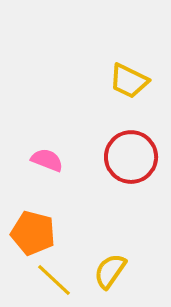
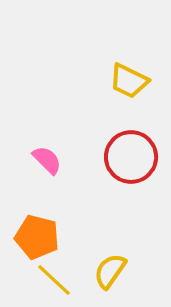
pink semicircle: rotated 24 degrees clockwise
orange pentagon: moved 4 px right, 4 px down
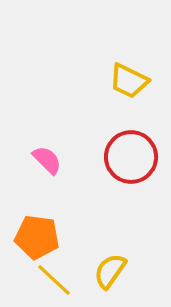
orange pentagon: rotated 6 degrees counterclockwise
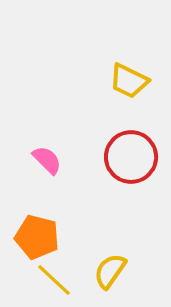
orange pentagon: rotated 6 degrees clockwise
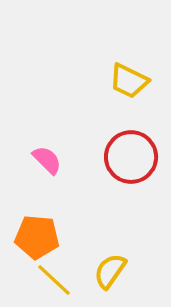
orange pentagon: rotated 9 degrees counterclockwise
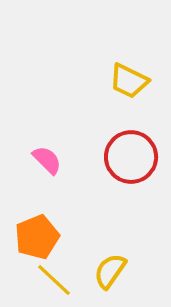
orange pentagon: rotated 27 degrees counterclockwise
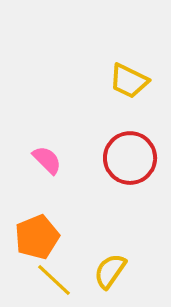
red circle: moved 1 px left, 1 px down
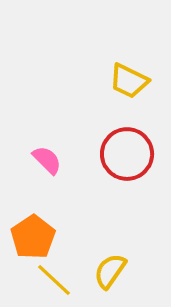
red circle: moved 3 px left, 4 px up
orange pentagon: moved 4 px left; rotated 12 degrees counterclockwise
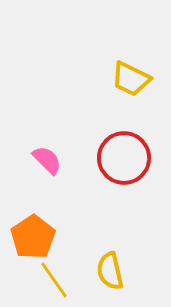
yellow trapezoid: moved 2 px right, 2 px up
red circle: moved 3 px left, 4 px down
yellow semicircle: rotated 48 degrees counterclockwise
yellow line: rotated 12 degrees clockwise
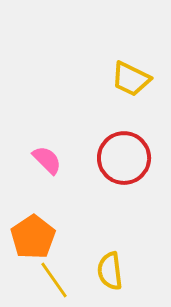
yellow semicircle: rotated 6 degrees clockwise
